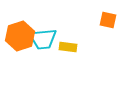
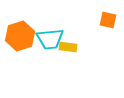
cyan trapezoid: moved 7 px right
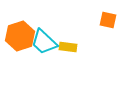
cyan trapezoid: moved 6 px left, 3 px down; rotated 48 degrees clockwise
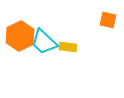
orange hexagon: rotated 8 degrees counterclockwise
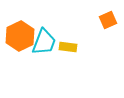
orange square: rotated 36 degrees counterclockwise
cyan trapezoid: rotated 112 degrees counterclockwise
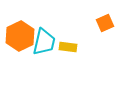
orange square: moved 3 px left, 3 px down
cyan trapezoid: rotated 8 degrees counterclockwise
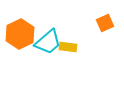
orange hexagon: moved 2 px up
cyan trapezoid: moved 4 px right; rotated 36 degrees clockwise
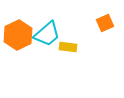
orange hexagon: moved 2 px left, 1 px down
cyan trapezoid: moved 1 px left, 8 px up
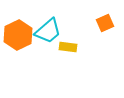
cyan trapezoid: moved 1 px right, 3 px up
